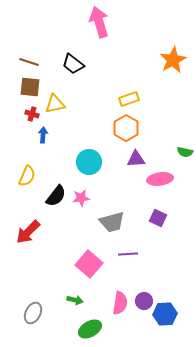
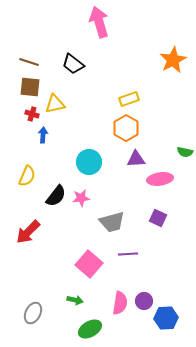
blue hexagon: moved 1 px right, 4 px down
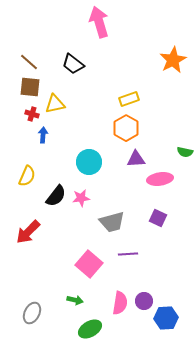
brown line: rotated 24 degrees clockwise
gray ellipse: moved 1 px left
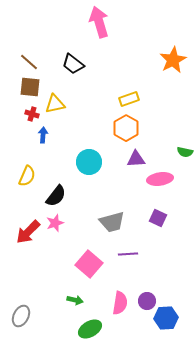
pink star: moved 26 px left, 25 px down; rotated 12 degrees counterclockwise
purple circle: moved 3 px right
gray ellipse: moved 11 px left, 3 px down
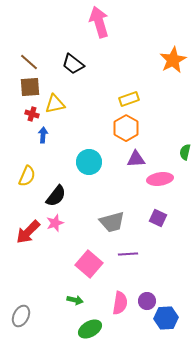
brown square: rotated 10 degrees counterclockwise
green semicircle: rotated 91 degrees clockwise
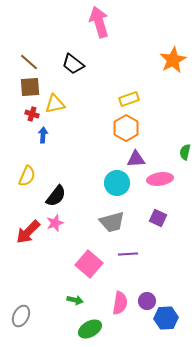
cyan circle: moved 28 px right, 21 px down
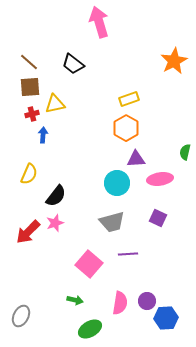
orange star: moved 1 px right, 1 px down
red cross: rotated 32 degrees counterclockwise
yellow semicircle: moved 2 px right, 2 px up
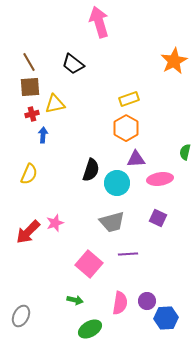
brown line: rotated 18 degrees clockwise
black semicircle: moved 35 px right, 26 px up; rotated 20 degrees counterclockwise
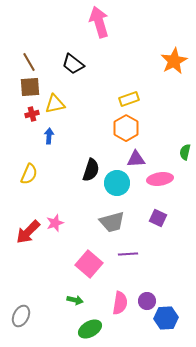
blue arrow: moved 6 px right, 1 px down
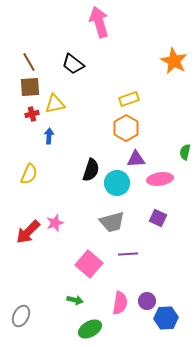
orange star: rotated 16 degrees counterclockwise
